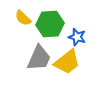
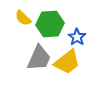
blue star: rotated 18 degrees clockwise
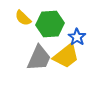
yellow trapezoid: moved 1 px left, 6 px up
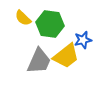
green hexagon: rotated 12 degrees clockwise
blue star: moved 6 px right, 3 px down; rotated 24 degrees clockwise
gray trapezoid: moved 3 px down
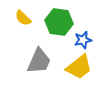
green hexagon: moved 9 px right, 2 px up
yellow trapezoid: moved 13 px right, 11 px down
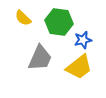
gray trapezoid: moved 1 px right, 3 px up
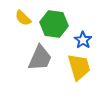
green hexagon: moved 5 px left, 2 px down
blue star: rotated 24 degrees counterclockwise
yellow trapezoid: rotated 68 degrees counterclockwise
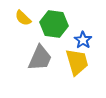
yellow trapezoid: moved 2 px left, 5 px up
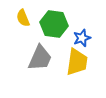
yellow semicircle: rotated 24 degrees clockwise
blue star: moved 1 px left, 2 px up; rotated 18 degrees clockwise
yellow trapezoid: rotated 24 degrees clockwise
